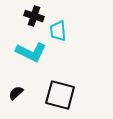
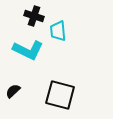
cyan L-shape: moved 3 px left, 2 px up
black semicircle: moved 3 px left, 2 px up
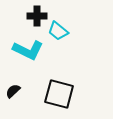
black cross: moved 3 px right; rotated 18 degrees counterclockwise
cyan trapezoid: rotated 45 degrees counterclockwise
black square: moved 1 px left, 1 px up
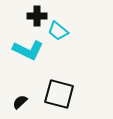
black semicircle: moved 7 px right, 11 px down
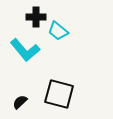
black cross: moved 1 px left, 1 px down
cyan L-shape: moved 3 px left; rotated 24 degrees clockwise
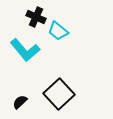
black cross: rotated 24 degrees clockwise
black square: rotated 32 degrees clockwise
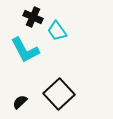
black cross: moved 3 px left
cyan trapezoid: moved 1 px left; rotated 15 degrees clockwise
cyan L-shape: rotated 12 degrees clockwise
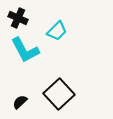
black cross: moved 15 px left, 1 px down
cyan trapezoid: rotated 100 degrees counterclockwise
